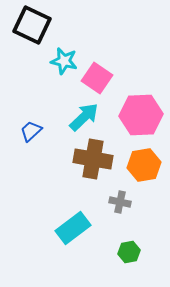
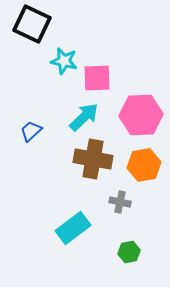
black square: moved 1 px up
pink square: rotated 36 degrees counterclockwise
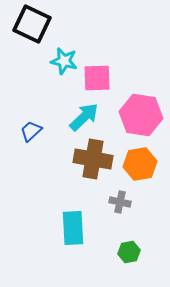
pink hexagon: rotated 12 degrees clockwise
orange hexagon: moved 4 px left, 1 px up
cyan rectangle: rotated 56 degrees counterclockwise
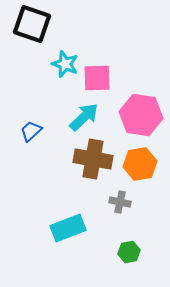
black square: rotated 6 degrees counterclockwise
cyan star: moved 1 px right, 3 px down; rotated 8 degrees clockwise
cyan rectangle: moved 5 px left; rotated 72 degrees clockwise
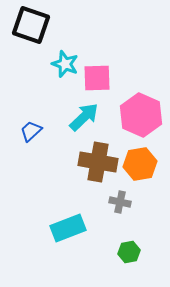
black square: moved 1 px left, 1 px down
pink hexagon: rotated 15 degrees clockwise
brown cross: moved 5 px right, 3 px down
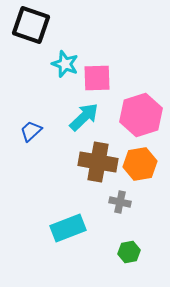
pink hexagon: rotated 18 degrees clockwise
